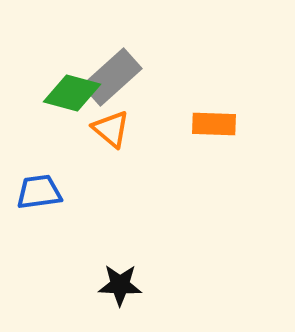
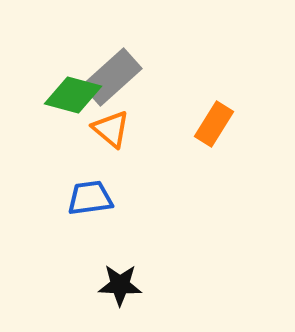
green diamond: moved 1 px right, 2 px down
orange rectangle: rotated 60 degrees counterclockwise
blue trapezoid: moved 51 px right, 6 px down
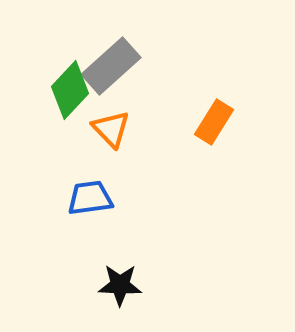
gray rectangle: moved 1 px left, 11 px up
green diamond: moved 3 px left, 5 px up; rotated 62 degrees counterclockwise
orange rectangle: moved 2 px up
orange triangle: rotated 6 degrees clockwise
